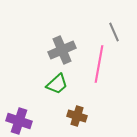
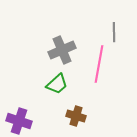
gray line: rotated 24 degrees clockwise
brown cross: moved 1 px left
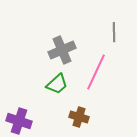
pink line: moved 3 px left, 8 px down; rotated 15 degrees clockwise
brown cross: moved 3 px right, 1 px down
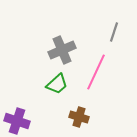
gray line: rotated 18 degrees clockwise
purple cross: moved 2 px left
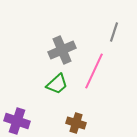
pink line: moved 2 px left, 1 px up
brown cross: moved 3 px left, 6 px down
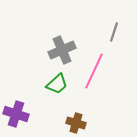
purple cross: moved 1 px left, 7 px up
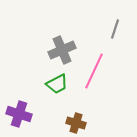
gray line: moved 1 px right, 3 px up
green trapezoid: rotated 15 degrees clockwise
purple cross: moved 3 px right
